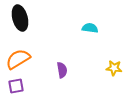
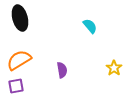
cyan semicircle: moved 2 px up; rotated 42 degrees clockwise
orange semicircle: moved 1 px right, 1 px down
yellow star: rotated 28 degrees clockwise
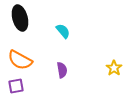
cyan semicircle: moved 27 px left, 5 px down
orange semicircle: moved 1 px right; rotated 120 degrees counterclockwise
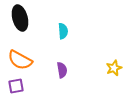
cyan semicircle: rotated 35 degrees clockwise
yellow star: rotated 14 degrees clockwise
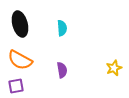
black ellipse: moved 6 px down
cyan semicircle: moved 1 px left, 3 px up
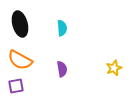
purple semicircle: moved 1 px up
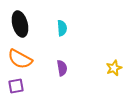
orange semicircle: moved 1 px up
purple semicircle: moved 1 px up
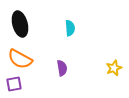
cyan semicircle: moved 8 px right
purple square: moved 2 px left, 2 px up
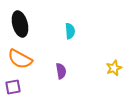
cyan semicircle: moved 3 px down
purple semicircle: moved 1 px left, 3 px down
purple square: moved 1 px left, 3 px down
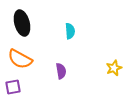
black ellipse: moved 2 px right, 1 px up
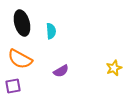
cyan semicircle: moved 19 px left
purple semicircle: rotated 70 degrees clockwise
purple square: moved 1 px up
